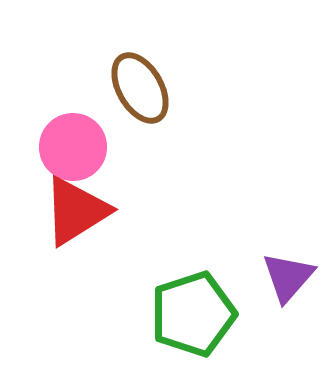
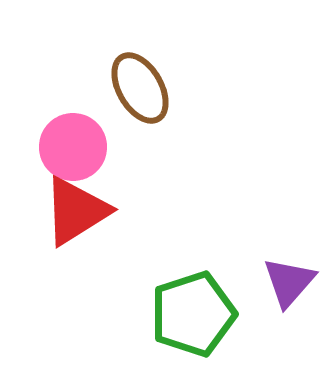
purple triangle: moved 1 px right, 5 px down
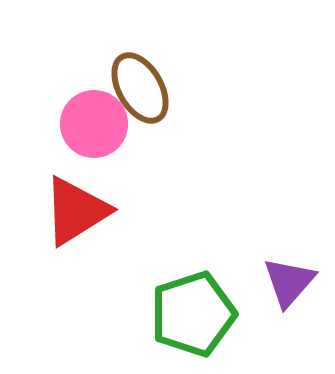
pink circle: moved 21 px right, 23 px up
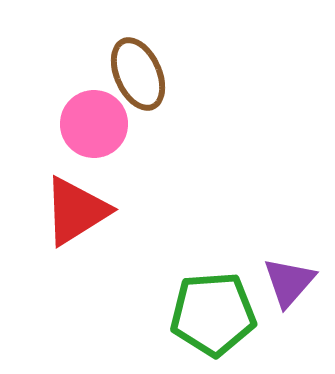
brown ellipse: moved 2 px left, 14 px up; rotated 6 degrees clockwise
green pentagon: moved 20 px right; rotated 14 degrees clockwise
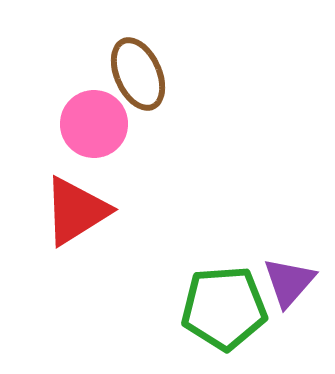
green pentagon: moved 11 px right, 6 px up
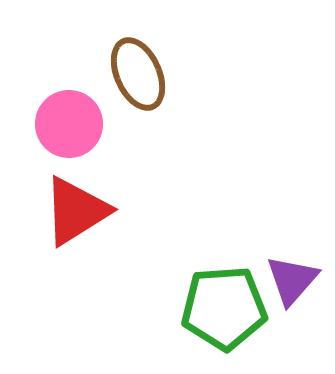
pink circle: moved 25 px left
purple triangle: moved 3 px right, 2 px up
